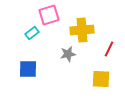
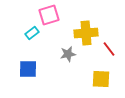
yellow cross: moved 4 px right, 3 px down
red line: rotated 63 degrees counterclockwise
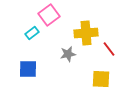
pink square: rotated 20 degrees counterclockwise
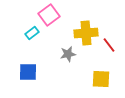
red line: moved 4 px up
blue square: moved 3 px down
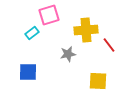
pink square: rotated 20 degrees clockwise
yellow cross: moved 3 px up
yellow square: moved 3 px left, 2 px down
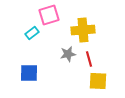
yellow cross: moved 3 px left
red line: moved 20 px left, 14 px down; rotated 21 degrees clockwise
blue square: moved 1 px right, 1 px down
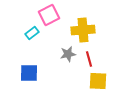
pink square: rotated 10 degrees counterclockwise
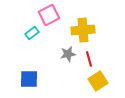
blue square: moved 6 px down
yellow square: rotated 36 degrees counterclockwise
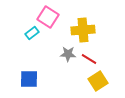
pink square: moved 1 px left, 2 px down; rotated 30 degrees counterclockwise
gray star: rotated 14 degrees clockwise
red line: rotated 42 degrees counterclockwise
